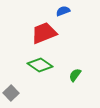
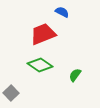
blue semicircle: moved 1 px left, 1 px down; rotated 48 degrees clockwise
red trapezoid: moved 1 px left, 1 px down
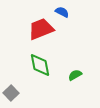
red trapezoid: moved 2 px left, 5 px up
green diamond: rotated 45 degrees clockwise
green semicircle: rotated 24 degrees clockwise
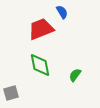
blue semicircle: rotated 32 degrees clockwise
green semicircle: rotated 24 degrees counterclockwise
gray square: rotated 28 degrees clockwise
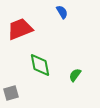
red trapezoid: moved 21 px left
